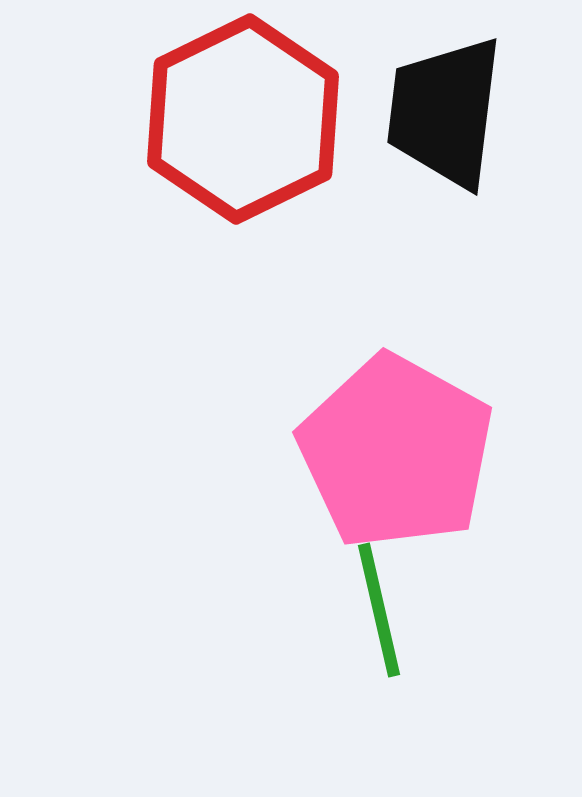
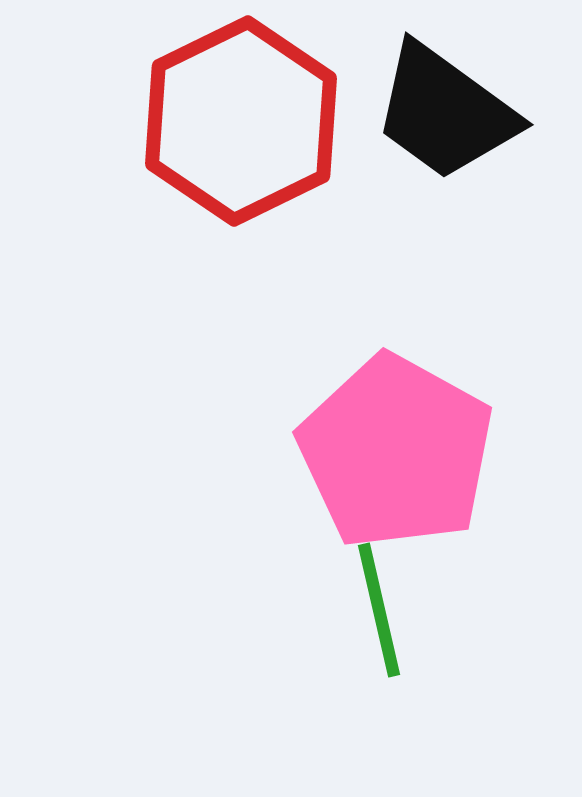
black trapezoid: rotated 61 degrees counterclockwise
red hexagon: moved 2 px left, 2 px down
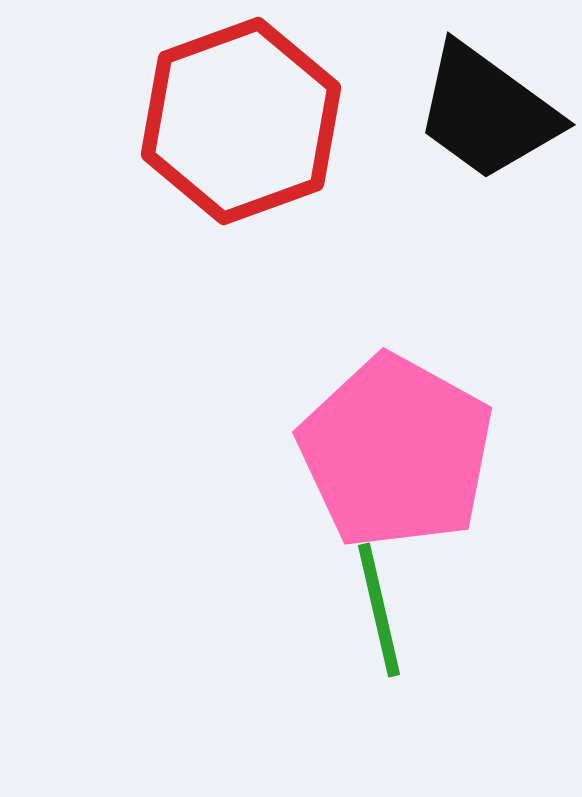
black trapezoid: moved 42 px right
red hexagon: rotated 6 degrees clockwise
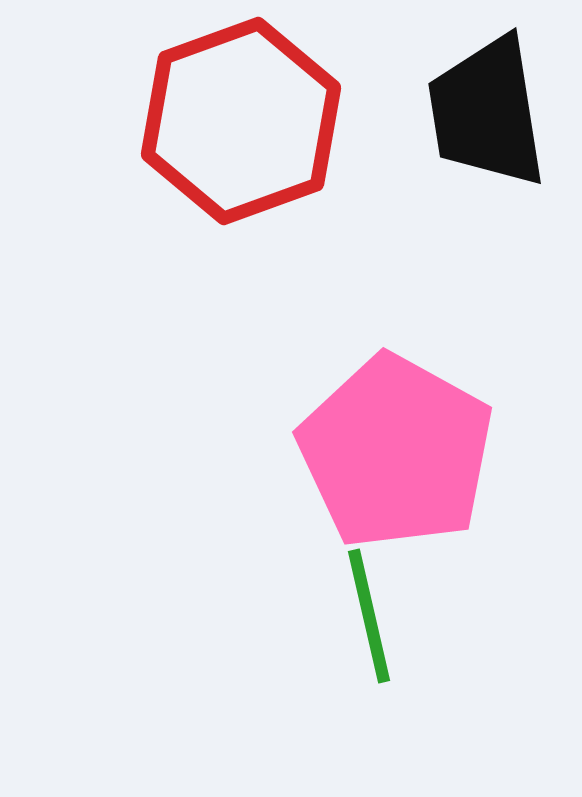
black trapezoid: rotated 45 degrees clockwise
green line: moved 10 px left, 6 px down
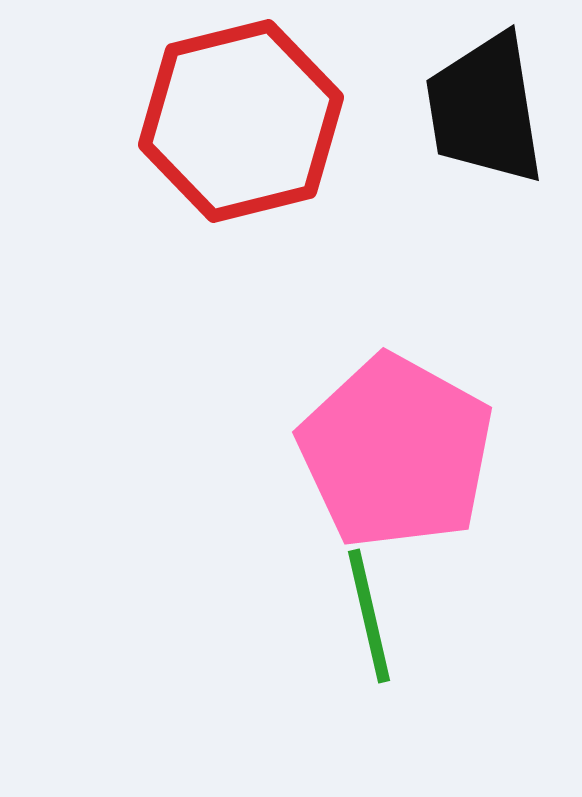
black trapezoid: moved 2 px left, 3 px up
red hexagon: rotated 6 degrees clockwise
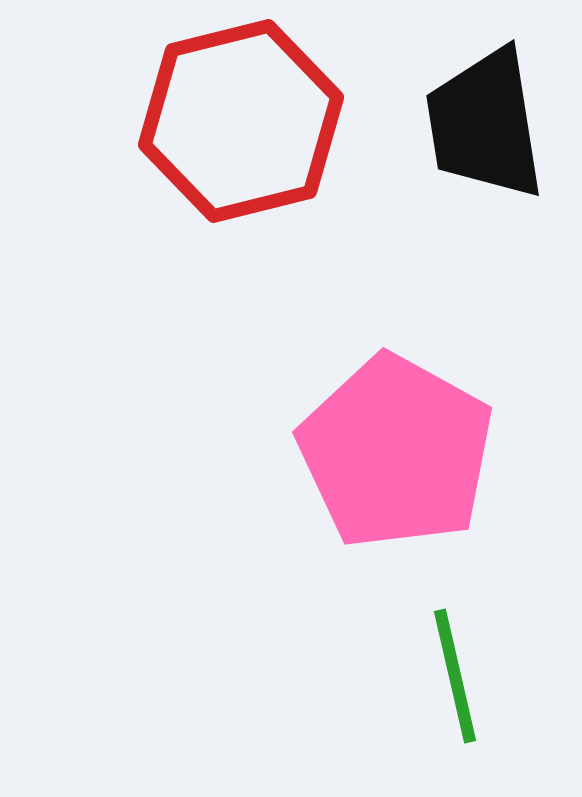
black trapezoid: moved 15 px down
green line: moved 86 px right, 60 px down
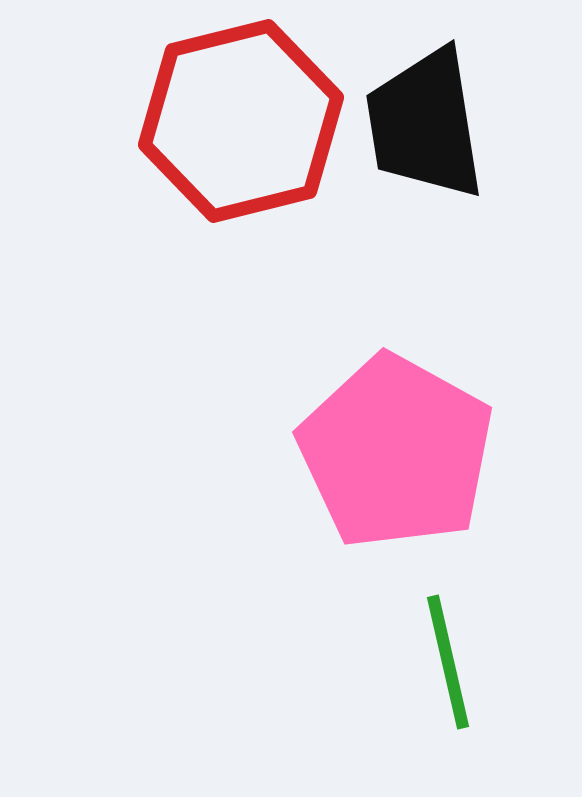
black trapezoid: moved 60 px left
green line: moved 7 px left, 14 px up
